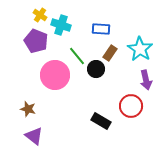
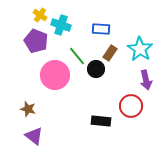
black rectangle: rotated 24 degrees counterclockwise
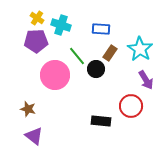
yellow cross: moved 3 px left, 3 px down
purple pentagon: rotated 25 degrees counterclockwise
purple arrow: rotated 18 degrees counterclockwise
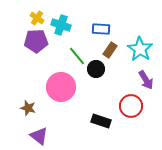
brown rectangle: moved 3 px up
pink circle: moved 6 px right, 12 px down
brown star: moved 1 px up
black rectangle: rotated 12 degrees clockwise
purple triangle: moved 5 px right
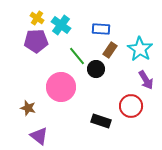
cyan cross: rotated 18 degrees clockwise
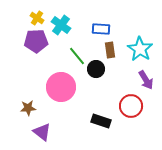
brown rectangle: rotated 42 degrees counterclockwise
brown star: rotated 21 degrees counterclockwise
purple triangle: moved 3 px right, 4 px up
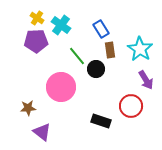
blue rectangle: rotated 54 degrees clockwise
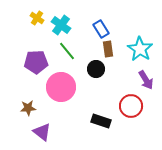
purple pentagon: moved 21 px down
brown rectangle: moved 2 px left, 1 px up
green line: moved 10 px left, 5 px up
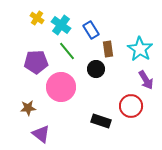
blue rectangle: moved 10 px left, 1 px down
purple triangle: moved 1 px left, 2 px down
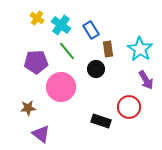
red circle: moved 2 px left, 1 px down
